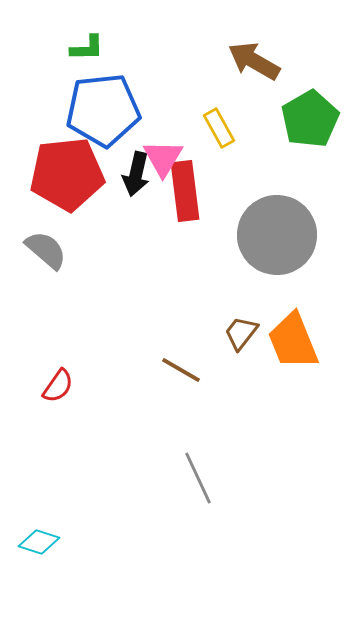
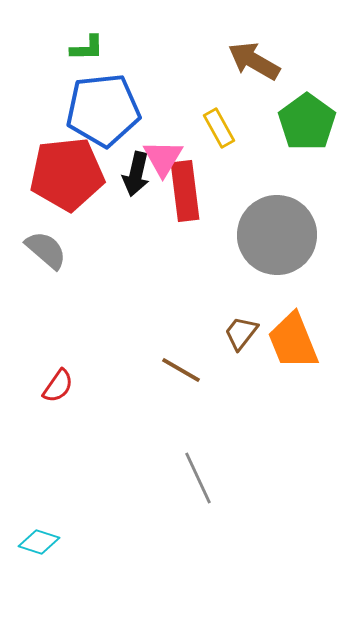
green pentagon: moved 3 px left, 3 px down; rotated 6 degrees counterclockwise
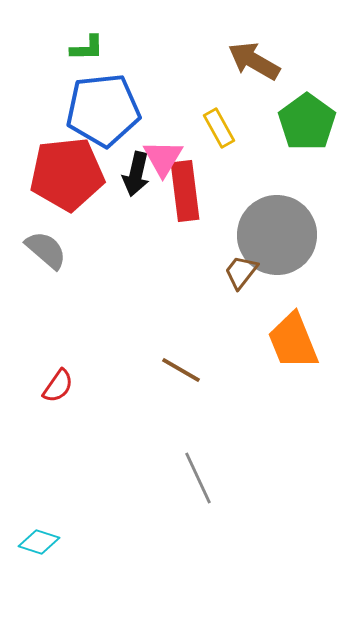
brown trapezoid: moved 61 px up
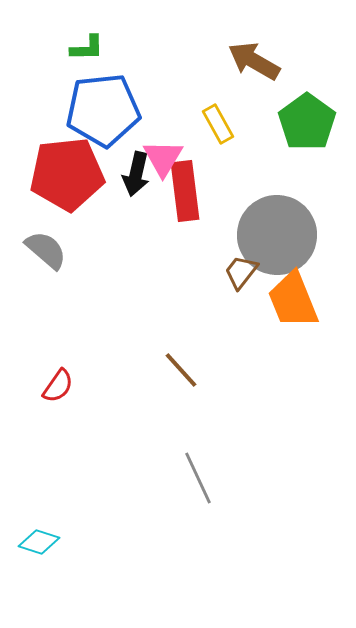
yellow rectangle: moved 1 px left, 4 px up
orange trapezoid: moved 41 px up
brown line: rotated 18 degrees clockwise
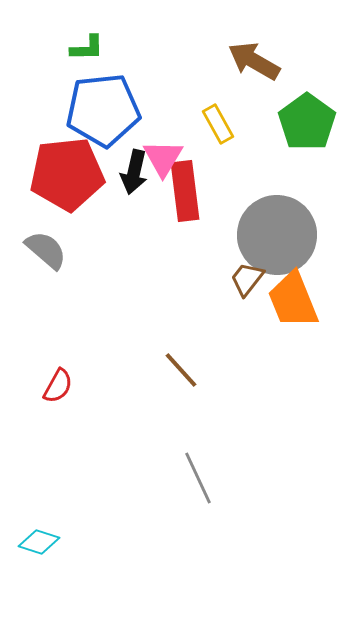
black arrow: moved 2 px left, 2 px up
brown trapezoid: moved 6 px right, 7 px down
red semicircle: rotated 6 degrees counterclockwise
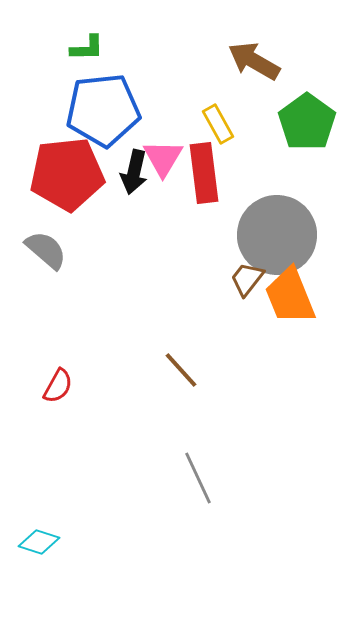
red rectangle: moved 19 px right, 18 px up
orange trapezoid: moved 3 px left, 4 px up
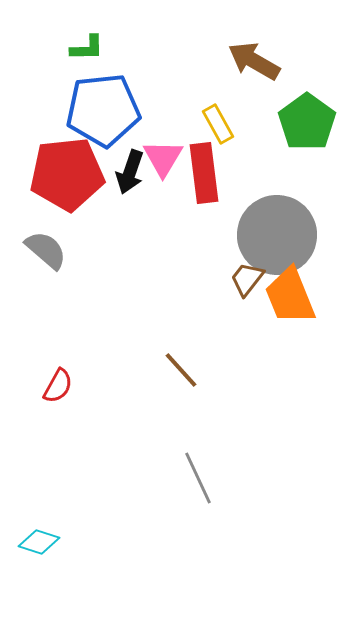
black arrow: moved 4 px left; rotated 6 degrees clockwise
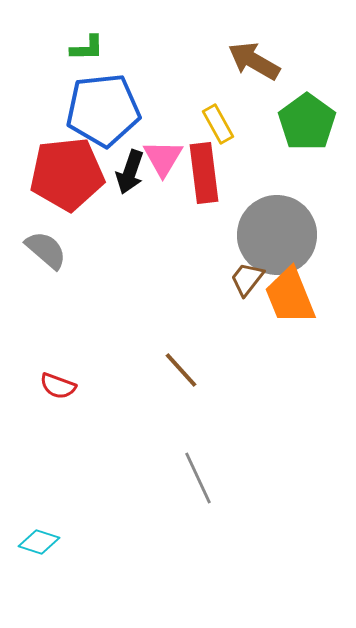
red semicircle: rotated 81 degrees clockwise
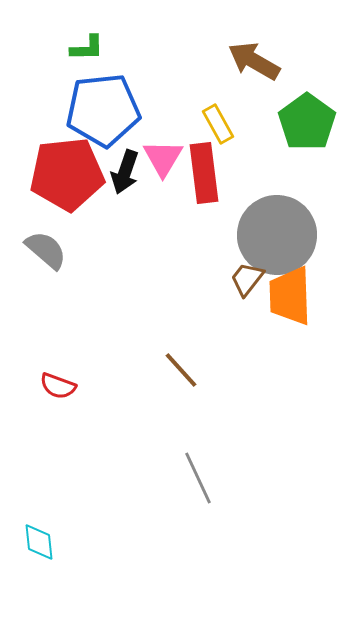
black arrow: moved 5 px left
orange trapezoid: rotated 20 degrees clockwise
cyan diamond: rotated 66 degrees clockwise
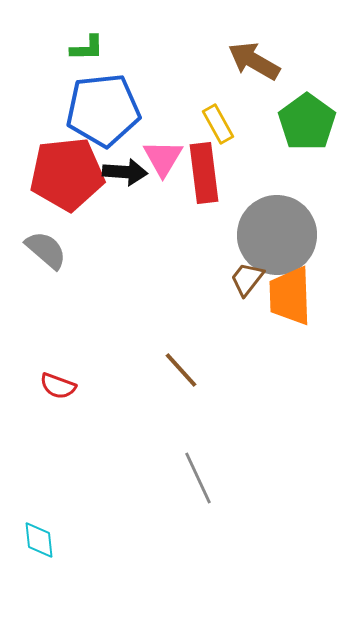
black arrow: rotated 105 degrees counterclockwise
cyan diamond: moved 2 px up
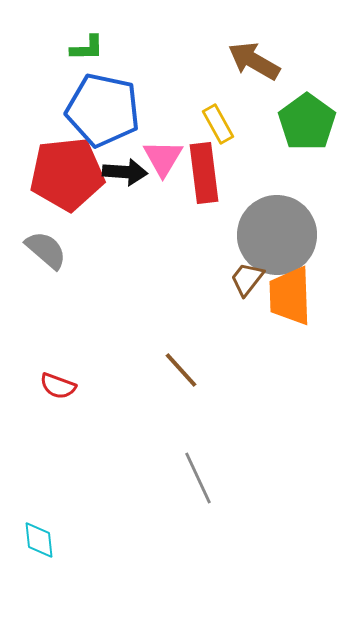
blue pentagon: rotated 18 degrees clockwise
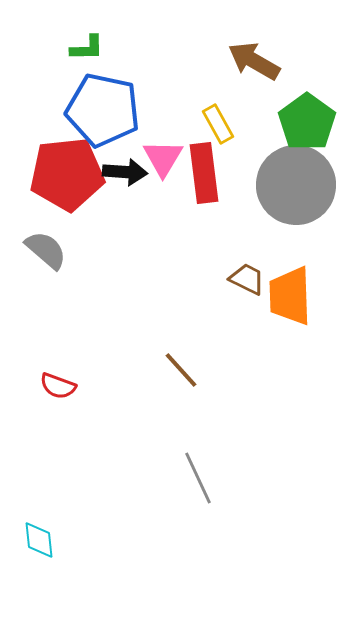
gray circle: moved 19 px right, 50 px up
brown trapezoid: rotated 78 degrees clockwise
